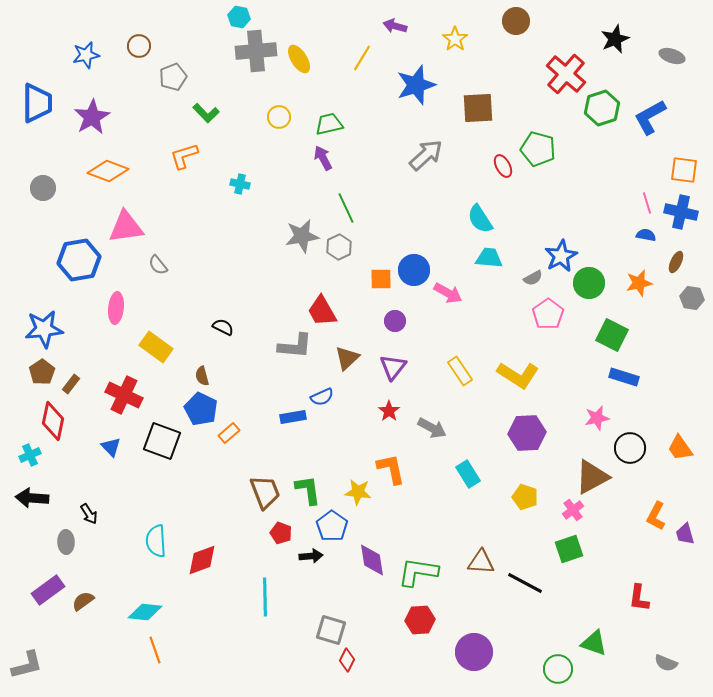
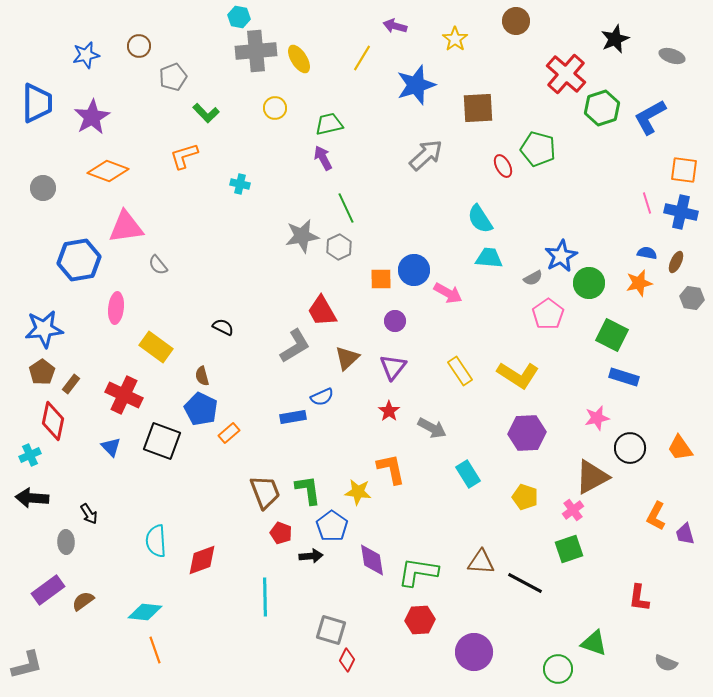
yellow circle at (279, 117): moved 4 px left, 9 px up
blue semicircle at (646, 235): moved 1 px right, 18 px down
gray L-shape at (295, 346): rotated 36 degrees counterclockwise
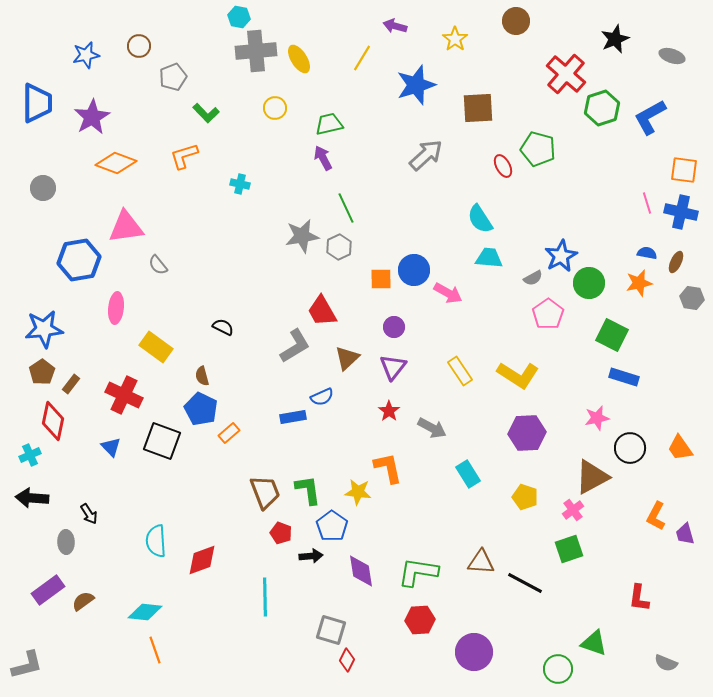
orange diamond at (108, 171): moved 8 px right, 8 px up
purple circle at (395, 321): moved 1 px left, 6 px down
orange L-shape at (391, 469): moved 3 px left, 1 px up
purple diamond at (372, 560): moved 11 px left, 11 px down
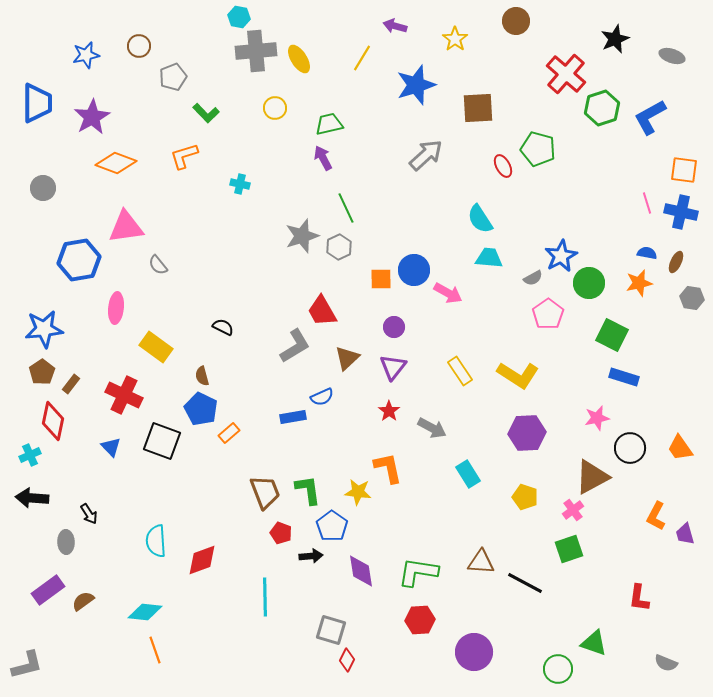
gray star at (302, 236): rotated 8 degrees counterclockwise
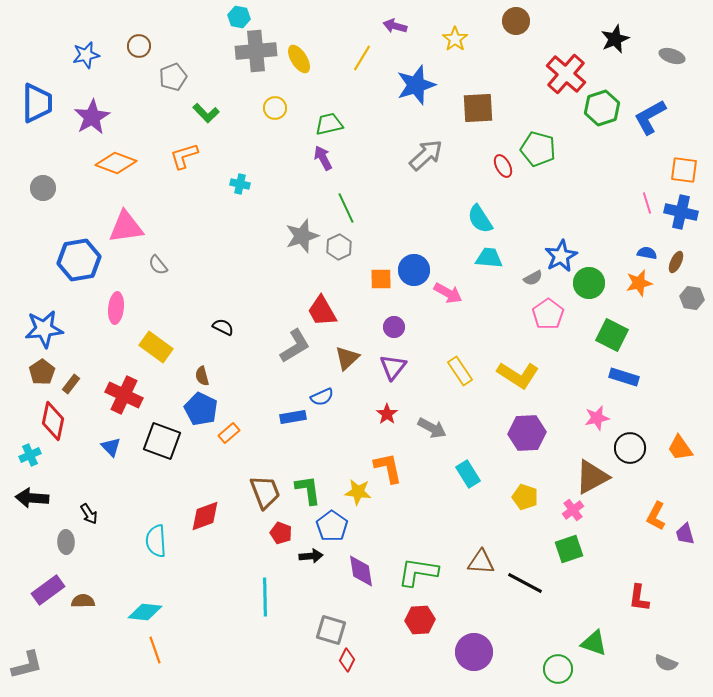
red star at (389, 411): moved 2 px left, 3 px down
red diamond at (202, 560): moved 3 px right, 44 px up
brown semicircle at (83, 601): rotated 35 degrees clockwise
